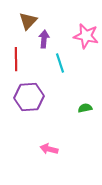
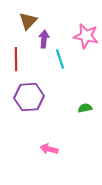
cyan line: moved 4 px up
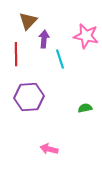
red line: moved 5 px up
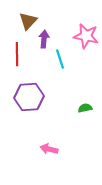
red line: moved 1 px right
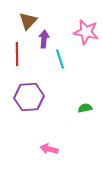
pink star: moved 4 px up
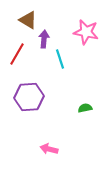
brown triangle: moved 1 px up; rotated 42 degrees counterclockwise
red line: rotated 30 degrees clockwise
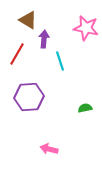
pink star: moved 4 px up
cyan line: moved 2 px down
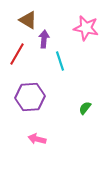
purple hexagon: moved 1 px right
green semicircle: rotated 40 degrees counterclockwise
pink arrow: moved 12 px left, 10 px up
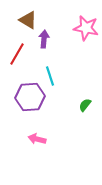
cyan line: moved 10 px left, 15 px down
green semicircle: moved 3 px up
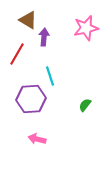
pink star: rotated 25 degrees counterclockwise
purple arrow: moved 2 px up
purple hexagon: moved 1 px right, 2 px down
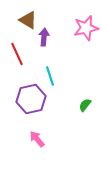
red line: rotated 55 degrees counterclockwise
purple hexagon: rotated 8 degrees counterclockwise
pink arrow: rotated 36 degrees clockwise
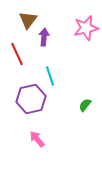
brown triangle: rotated 36 degrees clockwise
